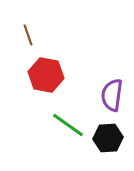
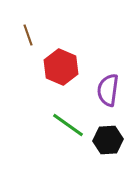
red hexagon: moved 15 px right, 8 px up; rotated 12 degrees clockwise
purple semicircle: moved 4 px left, 5 px up
black hexagon: moved 2 px down
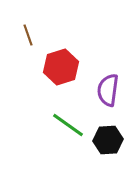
red hexagon: rotated 20 degrees clockwise
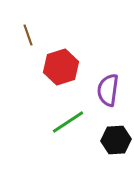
green line: moved 3 px up; rotated 68 degrees counterclockwise
black hexagon: moved 8 px right
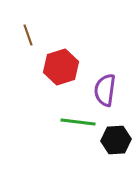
purple semicircle: moved 3 px left
green line: moved 10 px right; rotated 40 degrees clockwise
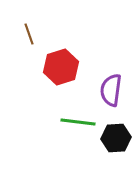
brown line: moved 1 px right, 1 px up
purple semicircle: moved 6 px right
black hexagon: moved 2 px up
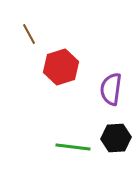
brown line: rotated 10 degrees counterclockwise
purple semicircle: moved 1 px up
green line: moved 5 px left, 25 px down
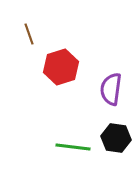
brown line: rotated 10 degrees clockwise
black hexagon: rotated 12 degrees clockwise
